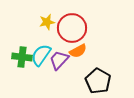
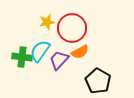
orange semicircle: moved 2 px right, 1 px down
cyan semicircle: moved 1 px left, 4 px up
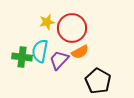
cyan semicircle: rotated 25 degrees counterclockwise
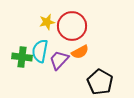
red circle: moved 2 px up
black pentagon: moved 2 px right, 1 px down
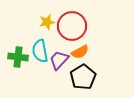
cyan semicircle: rotated 20 degrees counterclockwise
green cross: moved 4 px left
black pentagon: moved 17 px left, 5 px up; rotated 10 degrees clockwise
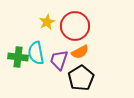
yellow star: rotated 14 degrees counterclockwise
red circle: moved 3 px right
cyan semicircle: moved 4 px left, 2 px down
purple trapezoid: rotated 25 degrees counterclockwise
black pentagon: moved 2 px left, 1 px down
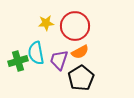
yellow star: moved 1 px left, 1 px down; rotated 21 degrees clockwise
green cross: moved 4 px down; rotated 24 degrees counterclockwise
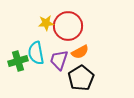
red circle: moved 7 px left
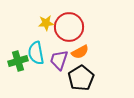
red circle: moved 1 px right, 1 px down
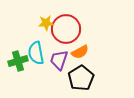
red circle: moved 3 px left, 2 px down
